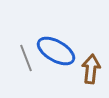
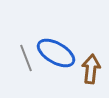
blue ellipse: moved 2 px down
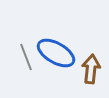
gray line: moved 1 px up
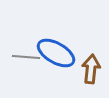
gray line: rotated 64 degrees counterclockwise
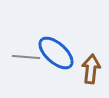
blue ellipse: rotated 12 degrees clockwise
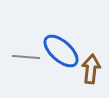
blue ellipse: moved 5 px right, 2 px up
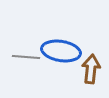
blue ellipse: rotated 33 degrees counterclockwise
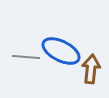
blue ellipse: rotated 18 degrees clockwise
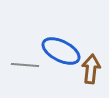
gray line: moved 1 px left, 8 px down
